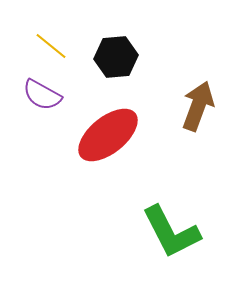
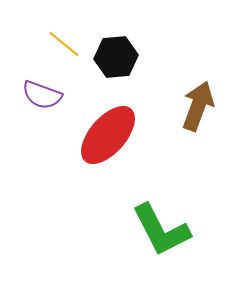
yellow line: moved 13 px right, 2 px up
purple semicircle: rotated 9 degrees counterclockwise
red ellipse: rotated 10 degrees counterclockwise
green L-shape: moved 10 px left, 2 px up
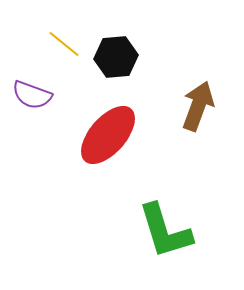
purple semicircle: moved 10 px left
green L-shape: moved 4 px right, 1 px down; rotated 10 degrees clockwise
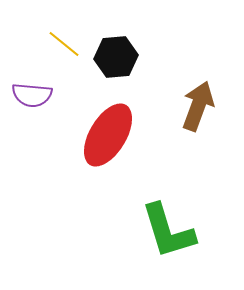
purple semicircle: rotated 15 degrees counterclockwise
red ellipse: rotated 10 degrees counterclockwise
green L-shape: moved 3 px right
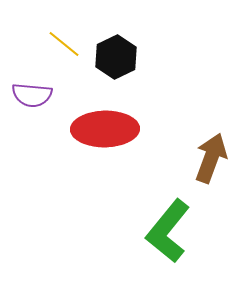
black hexagon: rotated 21 degrees counterclockwise
brown arrow: moved 13 px right, 52 px down
red ellipse: moved 3 px left, 6 px up; rotated 58 degrees clockwise
green L-shape: rotated 56 degrees clockwise
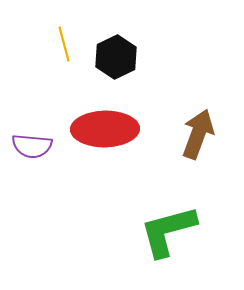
yellow line: rotated 36 degrees clockwise
purple semicircle: moved 51 px down
brown arrow: moved 13 px left, 24 px up
green L-shape: rotated 36 degrees clockwise
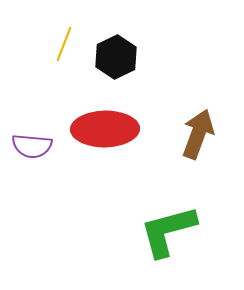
yellow line: rotated 36 degrees clockwise
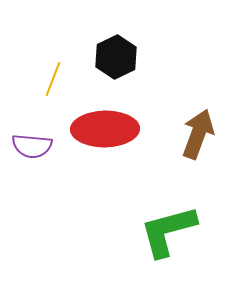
yellow line: moved 11 px left, 35 px down
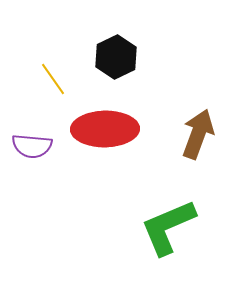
yellow line: rotated 56 degrees counterclockwise
green L-shape: moved 4 px up; rotated 8 degrees counterclockwise
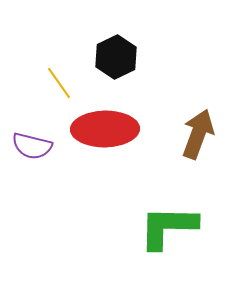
yellow line: moved 6 px right, 4 px down
purple semicircle: rotated 9 degrees clockwise
green L-shape: rotated 24 degrees clockwise
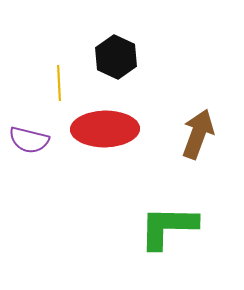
black hexagon: rotated 9 degrees counterclockwise
yellow line: rotated 32 degrees clockwise
purple semicircle: moved 3 px left, 6 px up
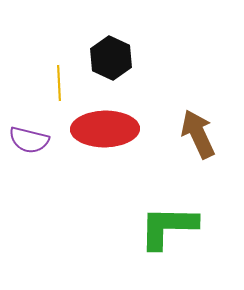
black hexagon: moved 5 px left, 1 px down
brown arrow: rotated 45 degrees counterclockwise
